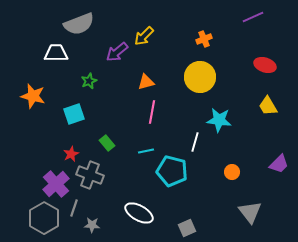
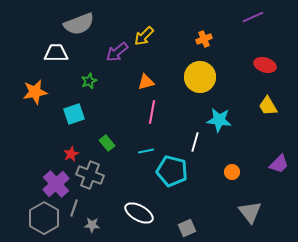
orange star: moved 2 px right, 4 px up; rotated 25 degrees counterclockwise
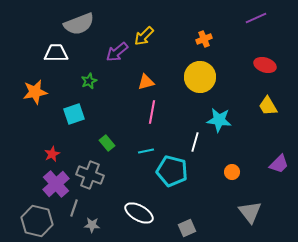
purple line: moved 3 px right, 1 px down
red star: moved 19 px left
gray hexagon: moved 7 px left, 3 px down; rotated 16 degrees counterclockwise
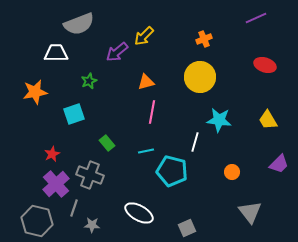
yellow trapezoid: moved 14 px down
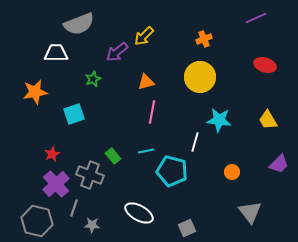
green star: moved 4 px right, 2 px up
green rectangle: moved 6 px right, 13 px down
